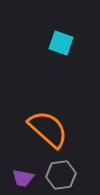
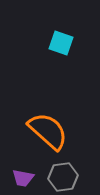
orange semicircle: moved 2 px down
gray hexagon: moved 2 px right, 2 px down
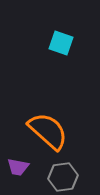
purple trapezoid: moved 5 px left, 11 px up
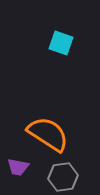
orange semicircle: moved 3 px down; rotated 9 degrees counterclockwise
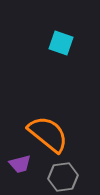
orange semicircle: rotated 6 degrees clockwise
purple trapezoid: moved 2 px right, 3 px up; rotated 25 degrees counterclockwise
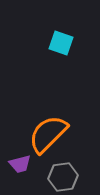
orange semicircle: rotated 84 degrees counterclockwise
